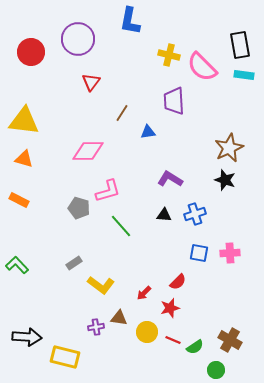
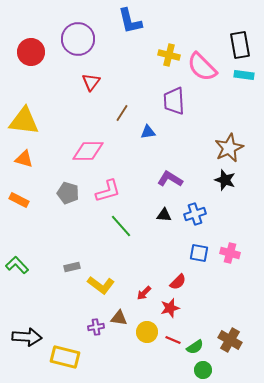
blue L-shape: rotated 24 degrees counterclockwise
gray pentagon: moved 11 px left, 15 px up
pink cross: rotated 18 degrees clockwise
gray rectangle: moved 2 px left, 4 px down; rotated 21 degrees clockwise
green circle: moved 13 px left
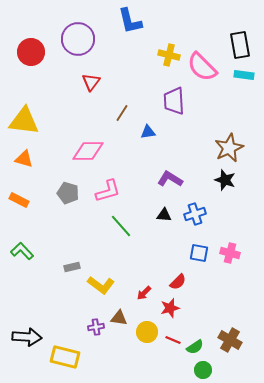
green L-shape: moved 5 px right, 14 px up
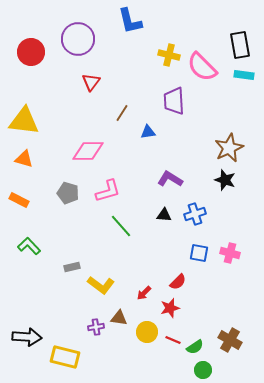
green L-shape: moved 7 px right, 5 px up
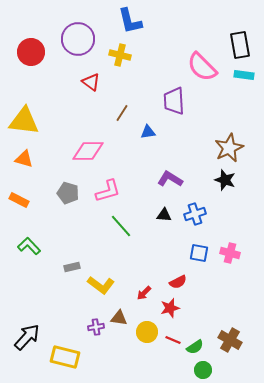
yellow cross: moved 49 px left
red triangle: rotated 30 degrees counterclockwise
red semicircle: rotated 18 degrees clockwise
black arrow: rotated 52 degrees counterclockwise
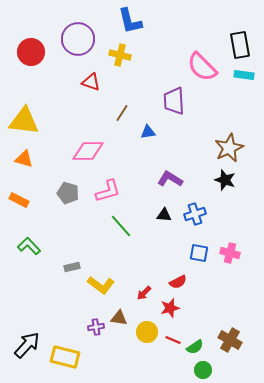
red triangle: rotated 18 degrees counterclockwise
black arrow: moved 8 px down
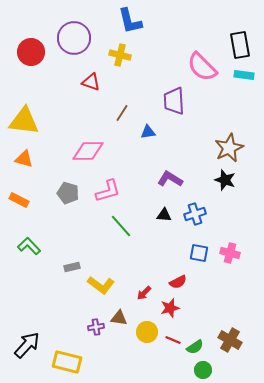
purple circle: moved 4 px left, 1 px up
yellow rectangle: moved 2 px right, 5 px down
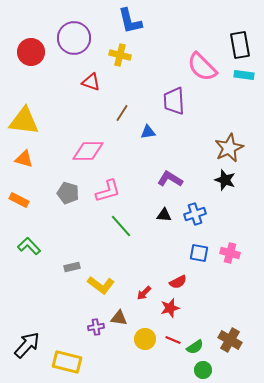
yellow circle: moved 2 px left, 7 px down
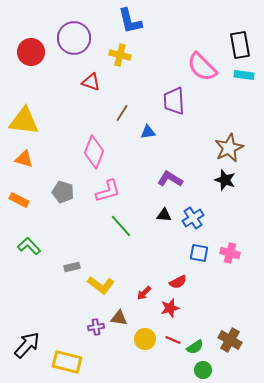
pink diamond: moved 6 px right, 1 px down; rotated 68 degrees counterclockwise
gray pentagon: moved 5 px left, 1 px up
blue cross: moved 2 px left, 4 px down; rotated 15 degrees counterclockwise
